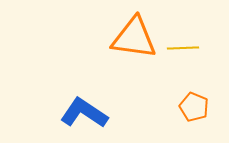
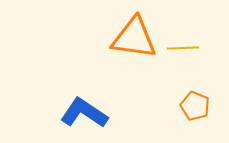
orange pentagon: moved 1 px right, 1 px up
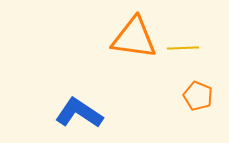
orange pentagon: moved 3 px right, 10 px up
blue L-shape: moved 5 px left
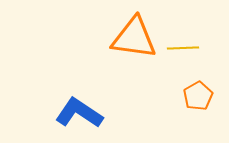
orange pentagon: rotated 20 degrees clockwise
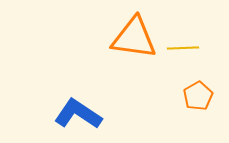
blue L-shape: moved 1 px left, 1 px down
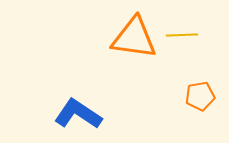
yellow line: moved 1 px left, 13 px up
orange pentagon: moved 2 px right; rotated 20 degrees clockwise
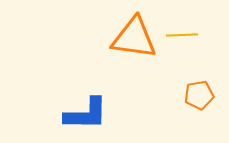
orange pentagon: moved 1 px left, 1 px up
blue L-shape: moved 8 px right; rotated 147 degrees clockwise
